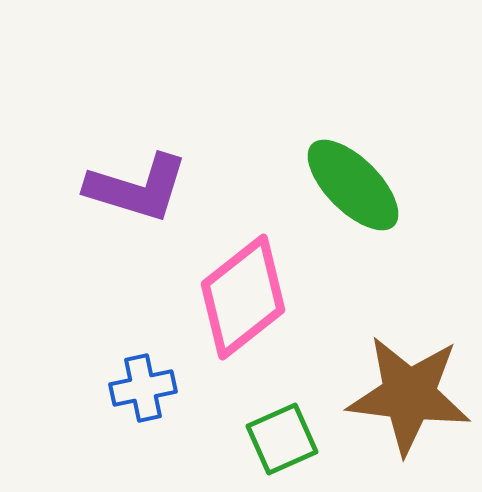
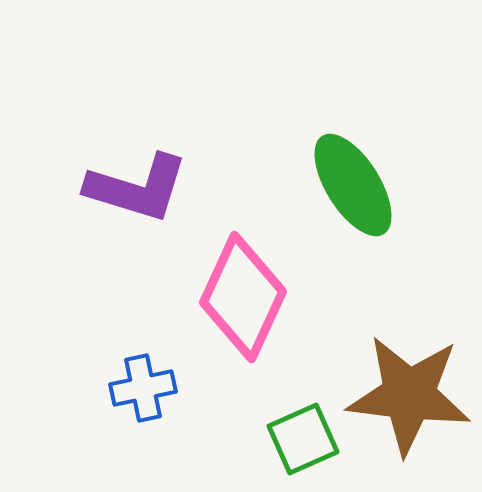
green ellipse: rotated 13 degrees clockwise
pink diamond: rotated 27 degrees counterclockwise
green square: moved 21 px right
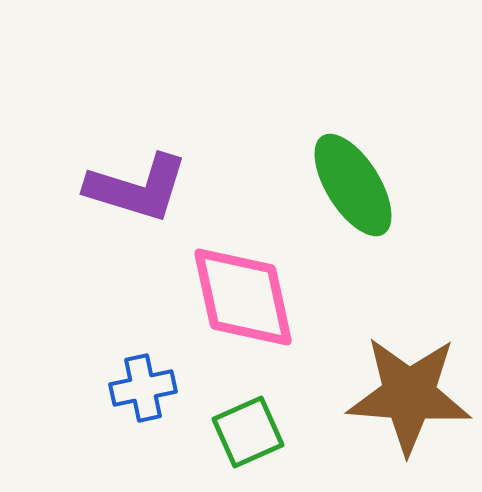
pink diamond: rotated 37 degrees counterclockwise
brown star: rotated 3 degrees counterclockwise
green square: moved 55 px left, 7 px up
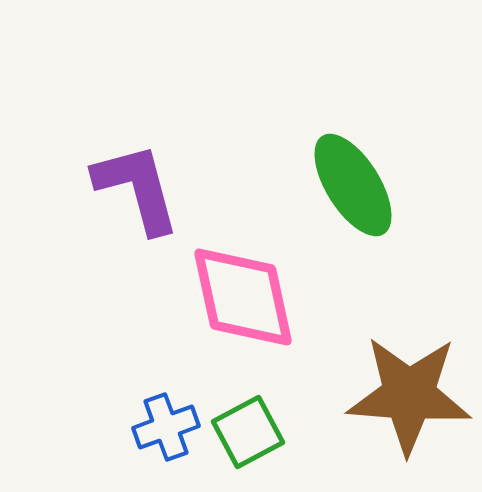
purple L-shape: rotated 122 degrees counterclockwise
blue cross: moved 23 px right, 39 px down; rotated 8 degrees counterclockwise
green square: rotated 4 degrees counterclockwise
